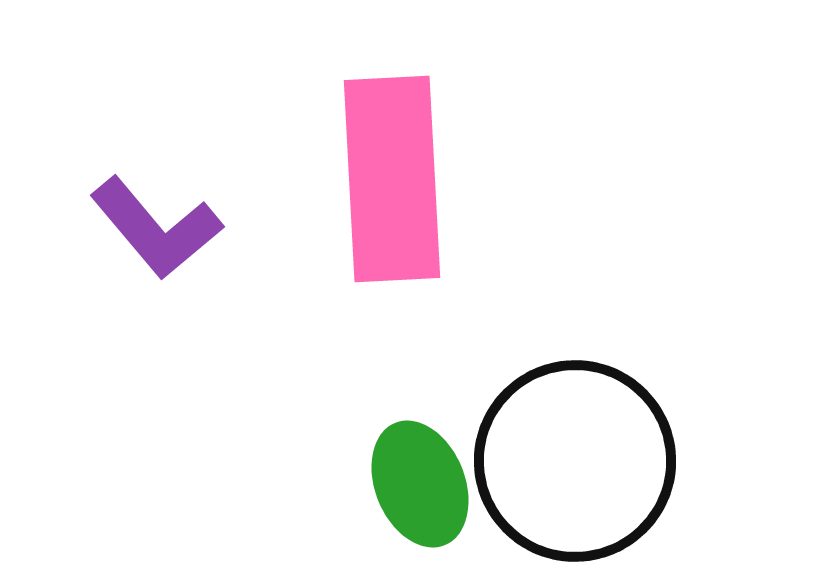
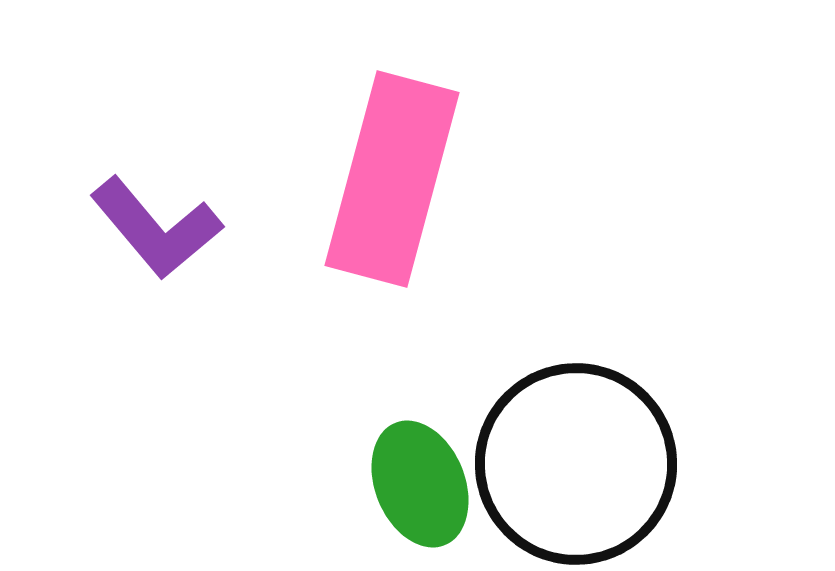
pink rectangle: rotated 18 degrees clockwise
black circle: moved 1 px right, 3 px down
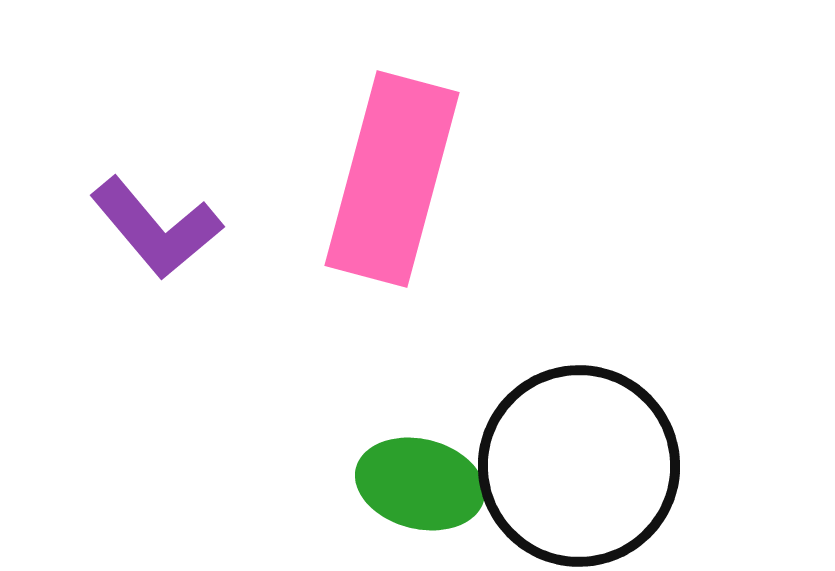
black circle: moved 3 px right, 2 px down
green ellipse: rotated 54 degrees counterclockwise
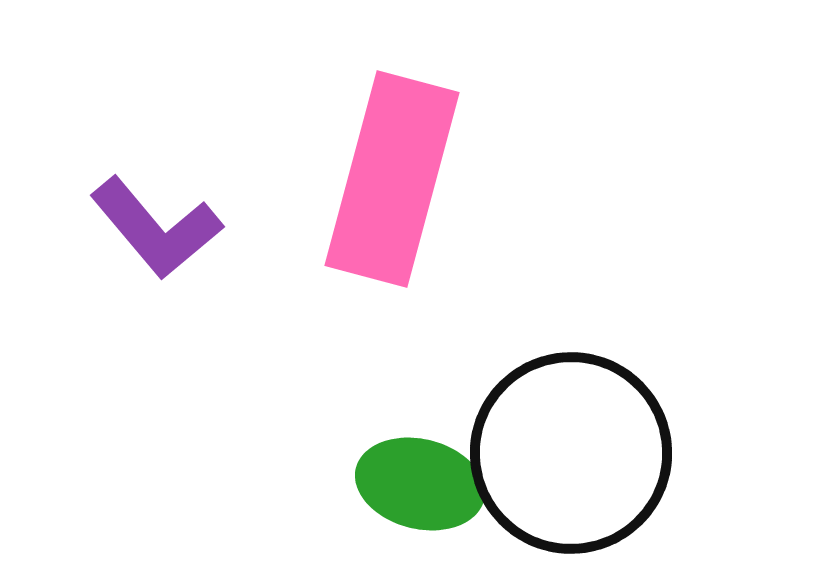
black circle: moved 8 px left, 13 px up
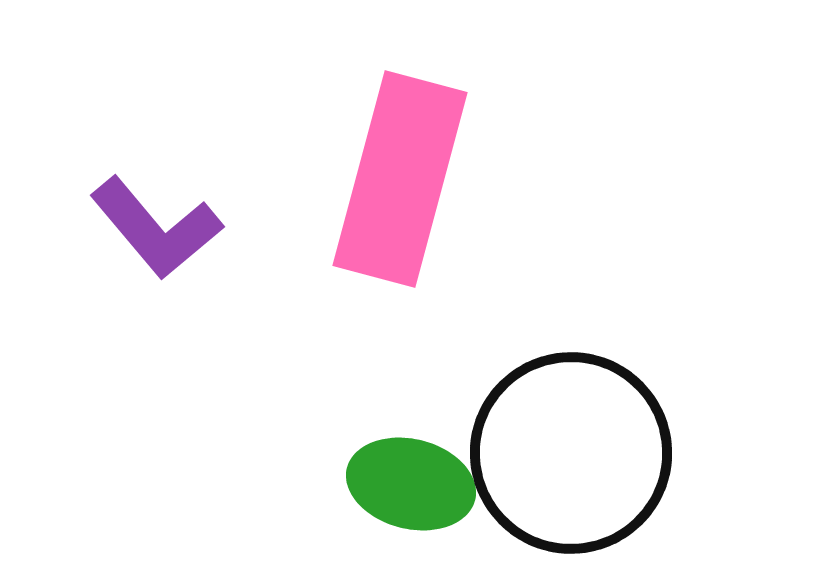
pink rectangle: moved 8 px right
green ellipse: moved 9 px left
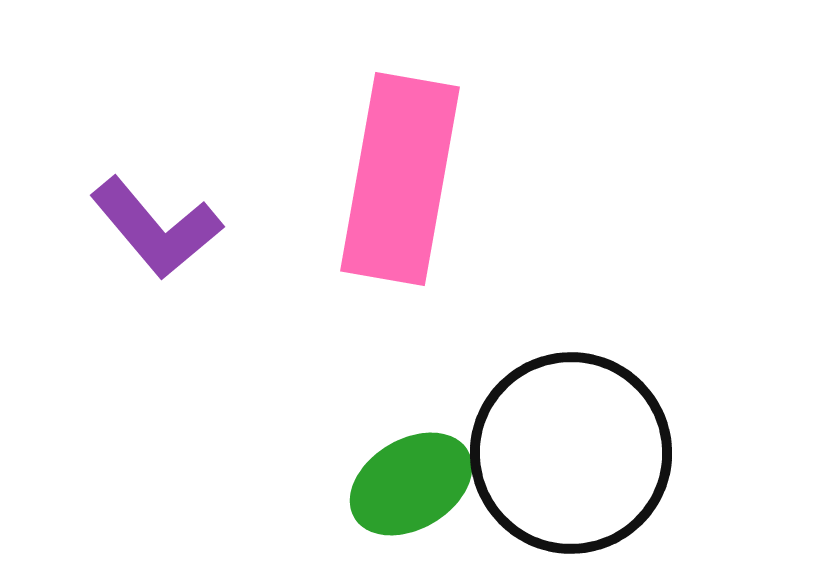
pink rectangle: rotated 5 degrees counterclockwise
green ellipse: rotated 45 degrees counterclockwise
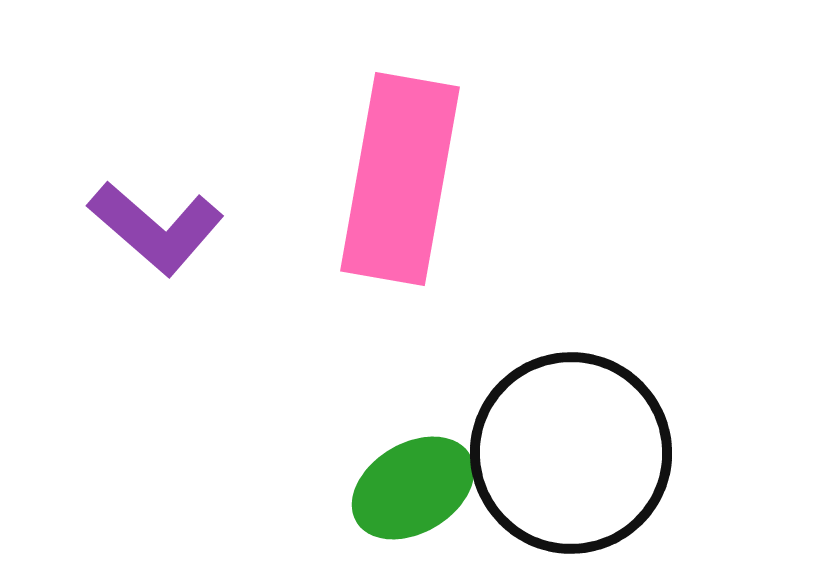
purple L-shape: rotated 9 degrees counterclockwise
green ellipse: moved 2 px right, 4 px down
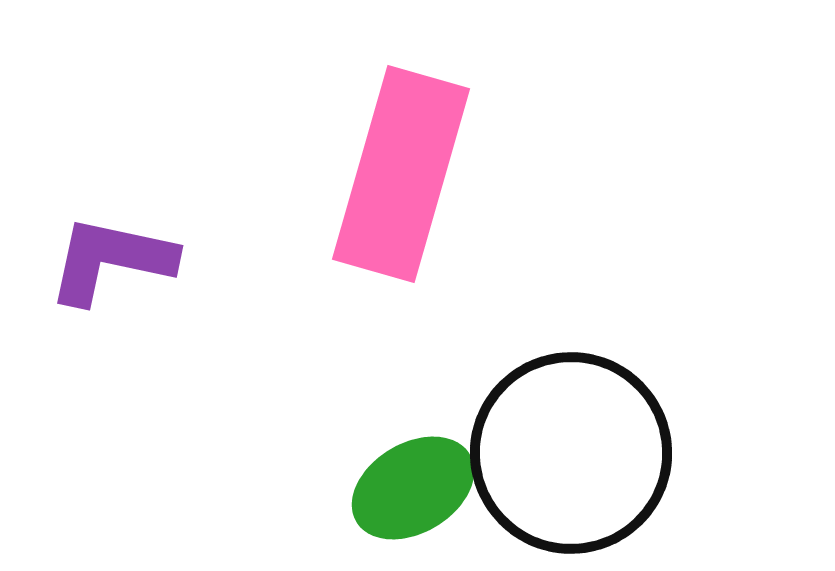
pink rectangle: moved 1 px right, 5 px up; rotated 6 degrees clockwise
purple L-shape: moved 45 px left, 32 px down; rotated 151 degrees clockwise
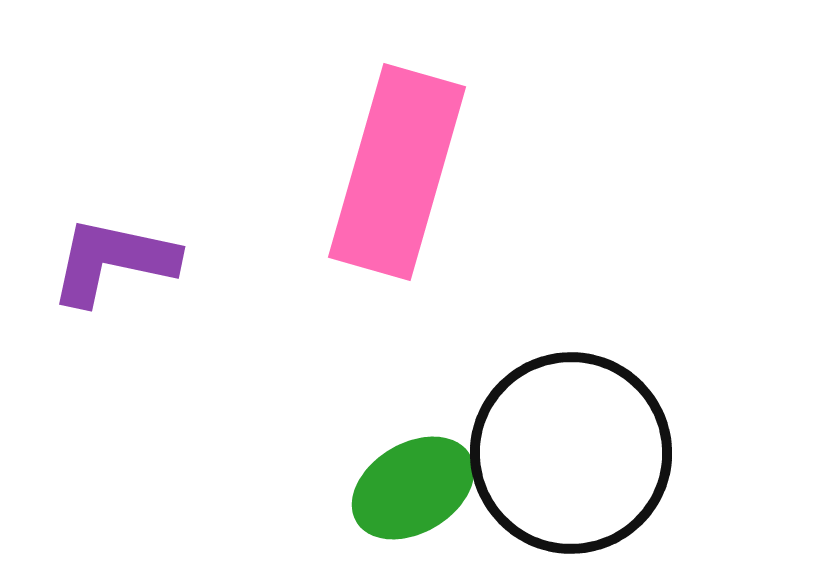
pink rectangle: moved 4 px left, 2 px up
purple L-shape: moved 2 px right, 1 px down
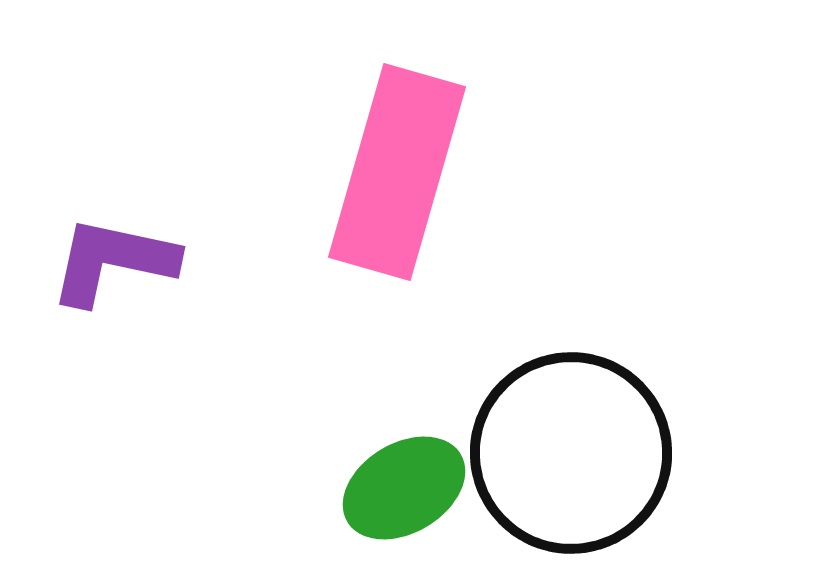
green ellipse: moved 9 px left
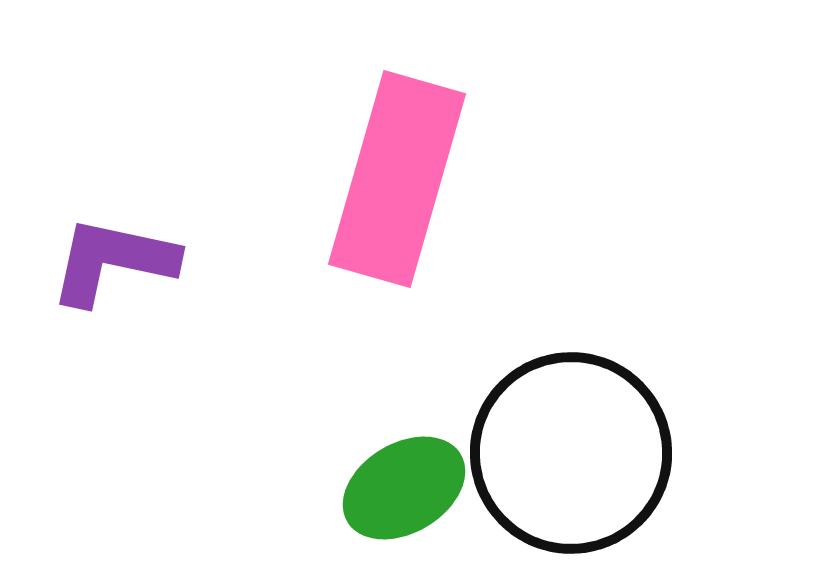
pink rectangle: moved 7 px down
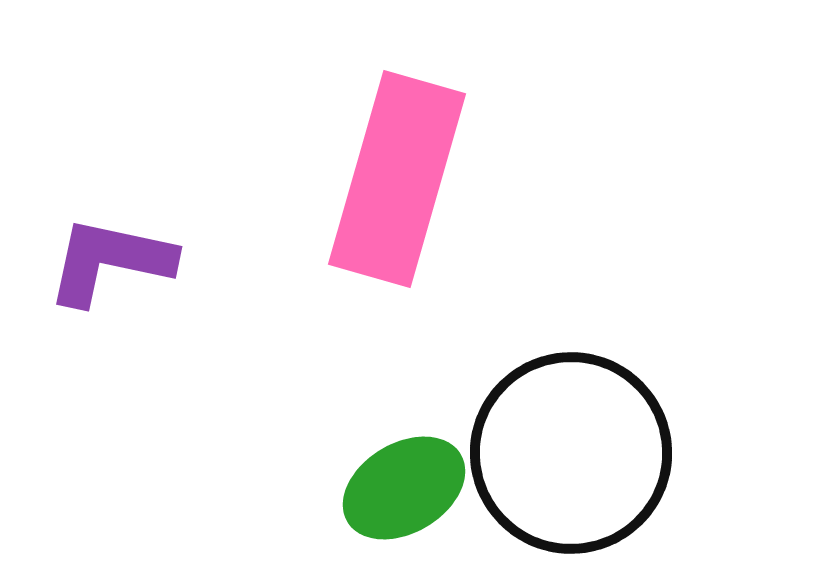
purple L-shape: moved 3 px left
